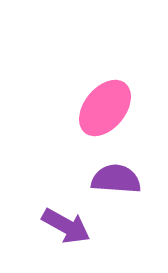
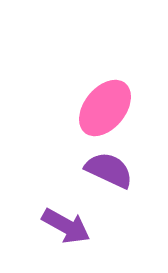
purple semicircle: moved 7 px left, 9 px up; rotated 21 degrees clockwise
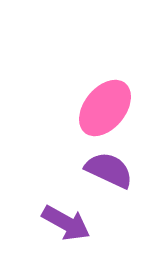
purple arrow: moved 3 px up
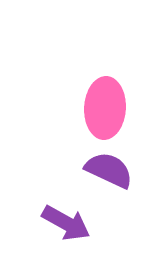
pink ellipse: rotated 36 degrees counterclockwise
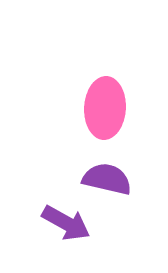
purple semicircle: moved 2 px left, 9 px down; rotated 12 degrees counterclockwise
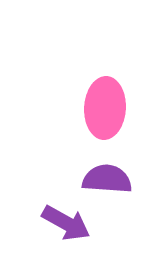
purple semicircle: rotated 9 degrees counterclockwise
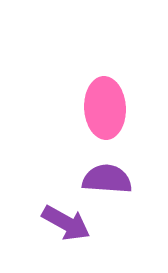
pink ellipse: rotated 6 degrees counterclockwise
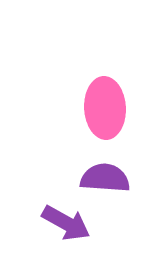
purple semicircle: moved 2 px left, 1 px up
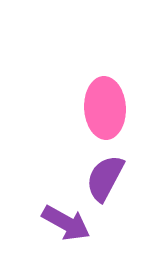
purple semicircle: rotated 66 degrees counterclockwise
